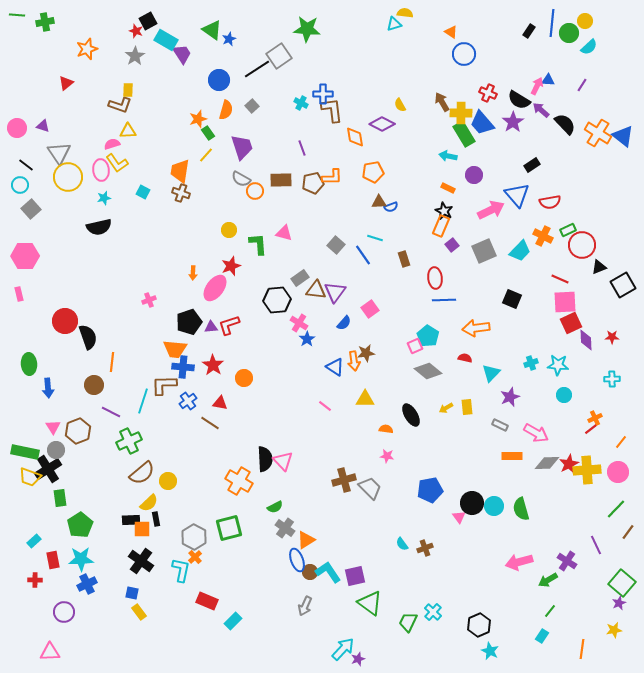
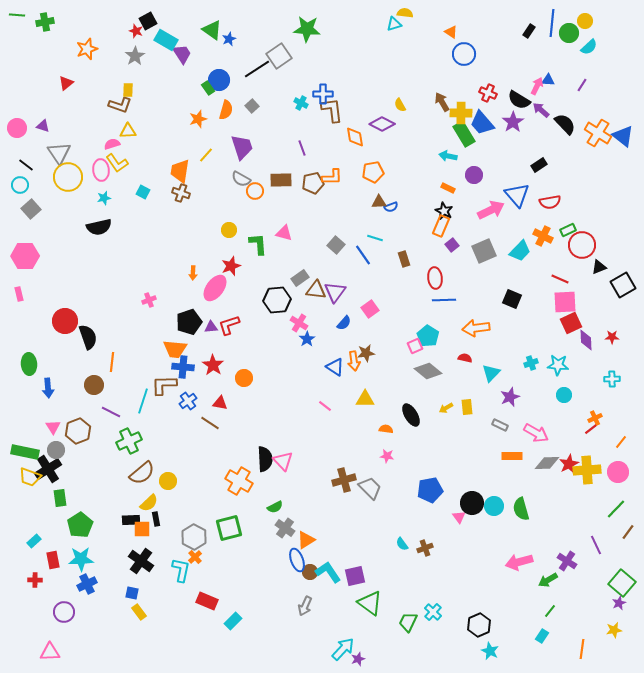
green rectangle at (208, 133): moved 45 px up
black rectangle at (532, 165): moved 7 px right
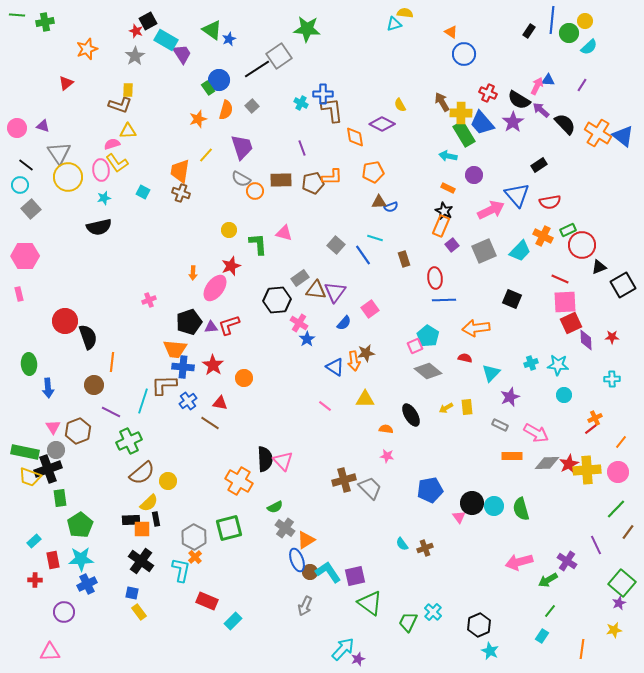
blue line at (552, 23): moved 3 px up
black cross at (48, 469): rotated 12 degrees clockwise
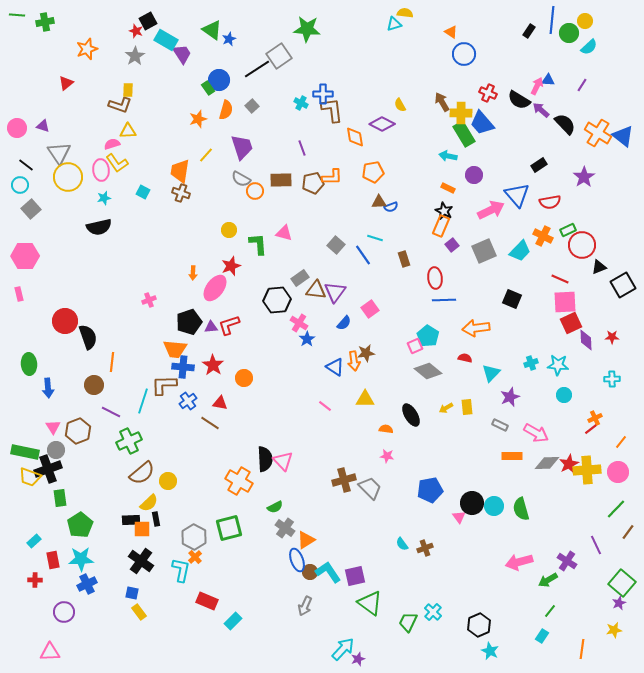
purple star at (513, 122): moved 71 px right, 55 px down
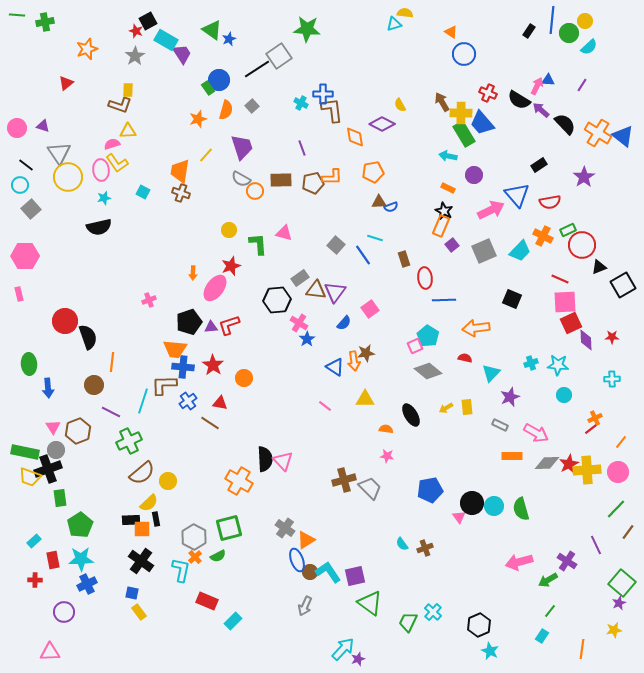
red ellipse at (435, 278): moved 10 px left
green semicircle at (275, 507): moved 57 px left, 49 px down
